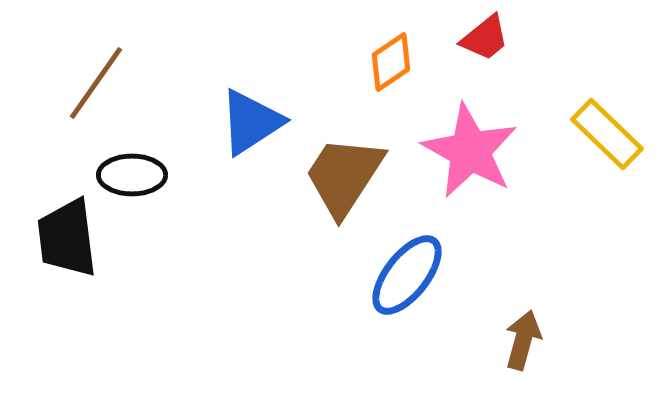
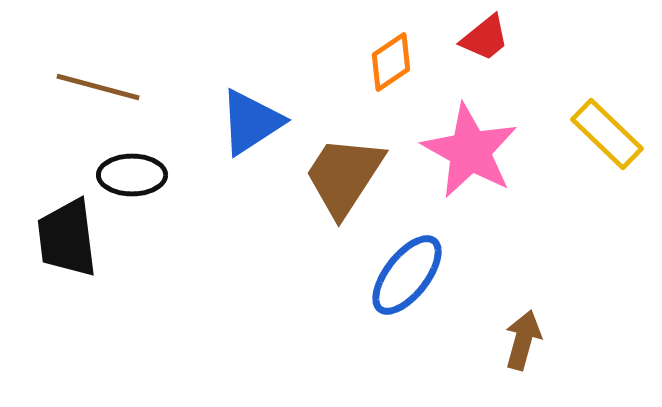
brown line: moved 2 px right, 4 px down; rotated 70 degrees clockwise
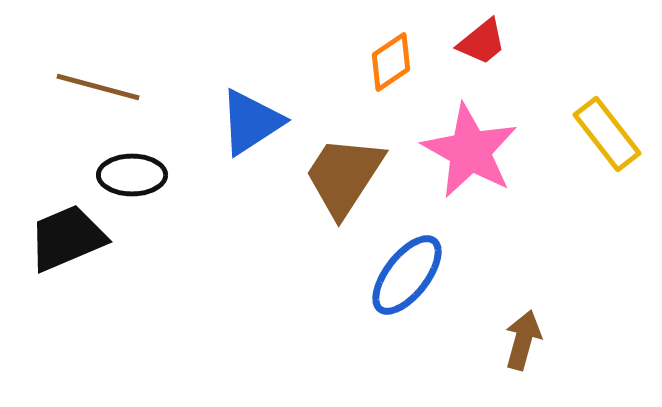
red trapezoid: moved 3 px left, 4 px down
yellow rectangle: rotated 8 degrees clockwise
black trapezoid: rotated 74 degrees clockwise
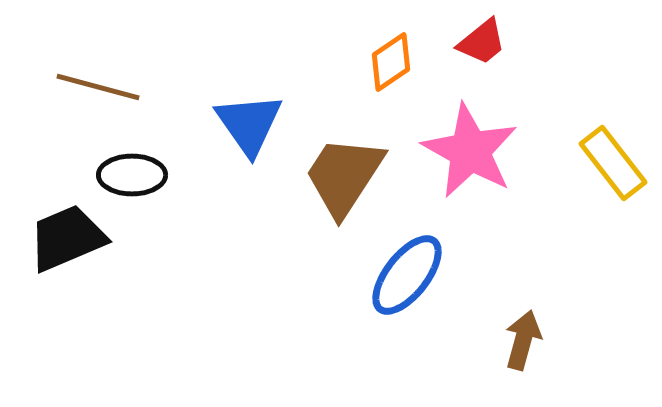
blue triangle: moved 2 px left, 2 px down; rotated 32 degrees counterclockwise
yellow rectangle: moved 6 px right, 29 px down
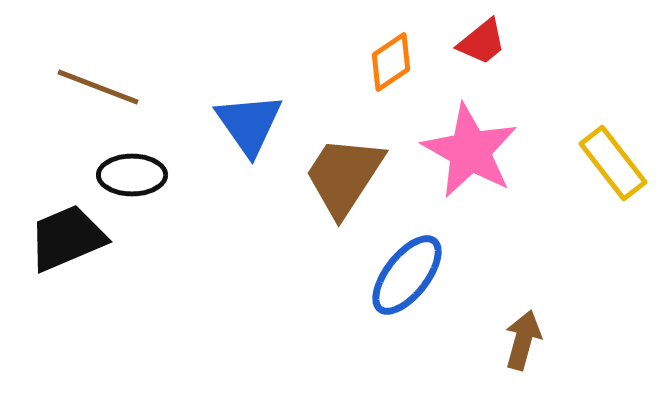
brown line: rotated 6 degrees clockwise
